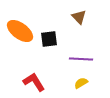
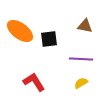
brown triangle: moved 6 px right, 9 px down; rotated 35 degrees counterclockwise
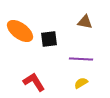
brown triangle: moved 4 px up
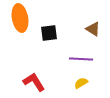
brown triangle: moved 8 px right, 7 px down; rotated 21 degrees clockwise
orange ellipse: moved 13 px up; rotated 44 degrees clockwise
black square: moved 6 px up
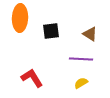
orange ellipse: rotated 12 degrees clockwise
brown triangle: moved 3 px left, 5 px down
black square: moved 2 px right, 2 px up
red L-shape: moved 2 px left, 4 px up
